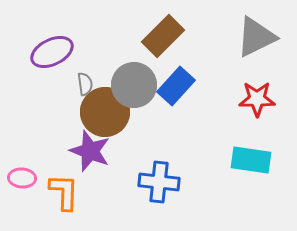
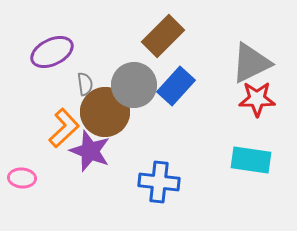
gray triangle: moved 5 px left, 26 px down
orange L-shape: moved 64 px up; rotated 45 degrees clockwise
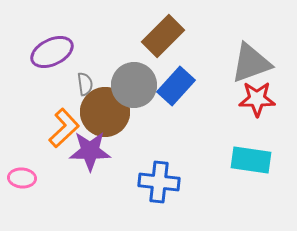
gray triangle: rotated 6 degrees clockwise
purple star: rotated 21 degrees counterclockwise
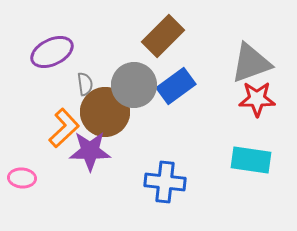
blue rectangle: rotated 12 degrees clockwise
blue cross: moved 6 px right
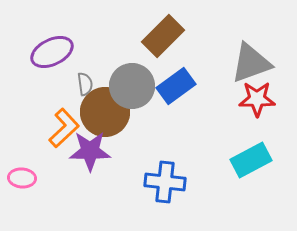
gray circle: moved 2 px left, 1 px down
cyan rectangle: rotated 36 degrees counterclockwise
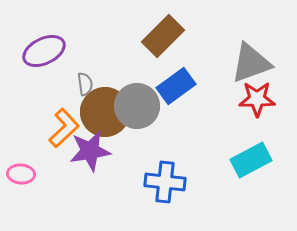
purple ellipse: moved 8 px left, 1 px up
gray circle: moved 5 px right, 20 px down
purple star: rotated 9 degrees counterclockwise
pink ellipse: moved 1 px left, 4 px up
